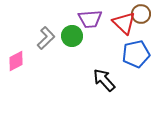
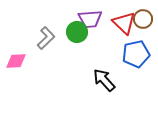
brown circle: moved 2 px right, 5 px down
green circle: moved 5 px right, 4 px up
pink diamond: rotated 25 degrees clockwise
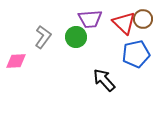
green circle: moved 1 px left, 5 px down
gray L-shape: moved 3 px left, 1 px up; rotated 10 degrees counterclockwise
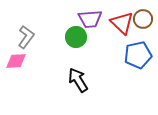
red triangle: moved 2 px left
gray L-shape: moved 17 px left
blue pentagon: moved 2 px right, 1 px down
black arrow: moved 26 px left; rotated 10 degrees clockwise
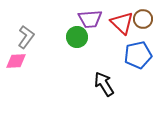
green circle: moved 1 px right
black arrow: moved 26 px right, 4 px down
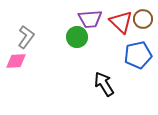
red triangle: moved 1 px left, 1 px up
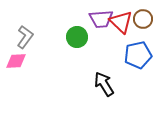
purple trapezoid: moved 11 px right
gray L-shape: moved 1 px left
